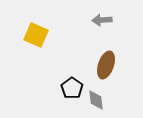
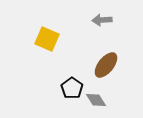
yellow square: moved 11 px right, 4 px down
brown ellipse: rotated 20 degrees clockwise
gray diamond: rotated 25 degrees counterclockwise
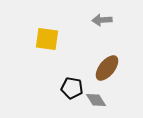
yellow square: rotated 15 degrees counterclockwise
brown ellipse: moved 1 px right, 3 px down
black pentagon: rotated 25 degrees counterclockwise
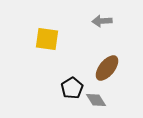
gray arrow: moved 1 px down
black pentagon: rotated 30 degrees clockwise
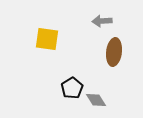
brown ellipse: moved 7 px right, 16 px up; rotated 32 degrees counterclockwise
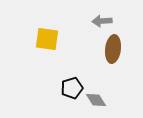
brown ellipse: moved 1 px left, 3 px up
black pentagon: rotated 15 degrees clockwise
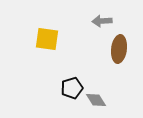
brown ellipse: moved 6 px right
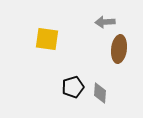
gray arrow: moved 3 px right, 1 px down
black pentagon: moved 1 px right, 1 px up
gray diamond: moved 4 px right, 7 px up; rotated 35 degrees clockwise
